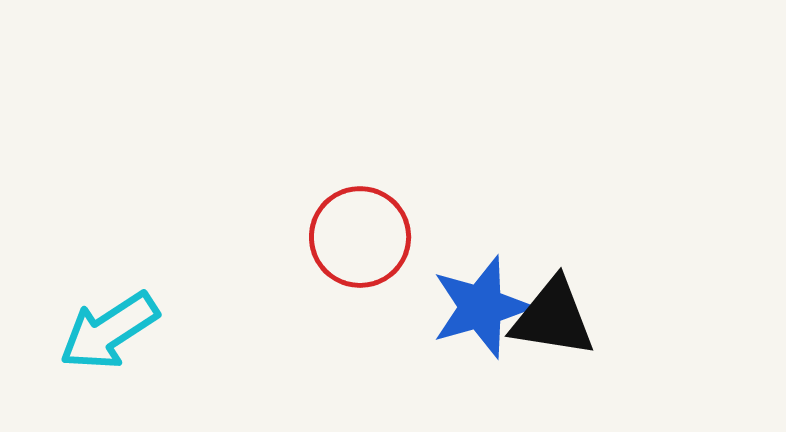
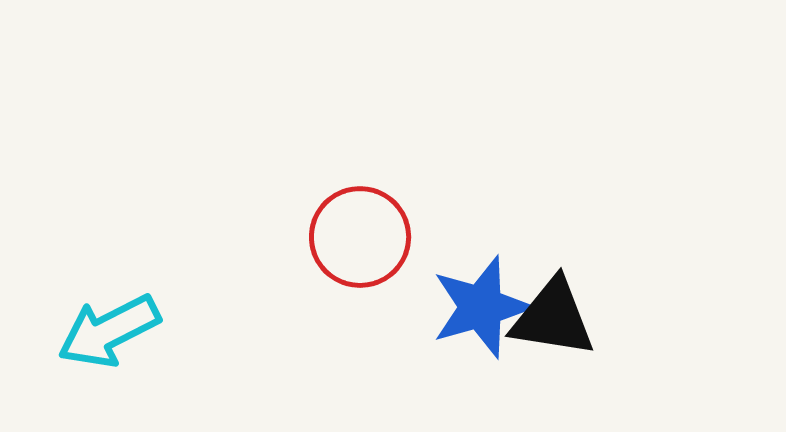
cyan arrow: rotated 6 degrees clockwise
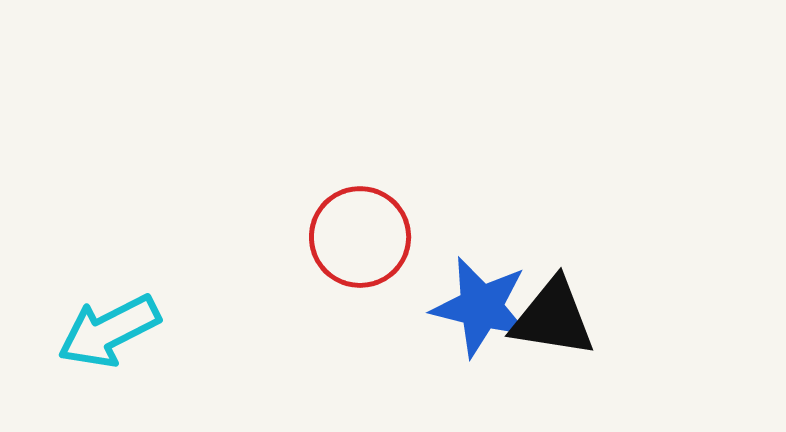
blue star: rotated 30 degrees clockwise
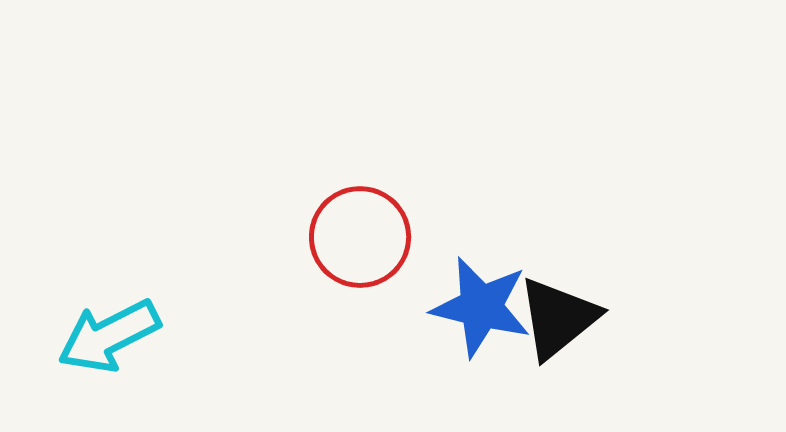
black triangle: moved 5 px right; rotated 48 degrees counterclockwise
cyan arrow: moved 5 px down
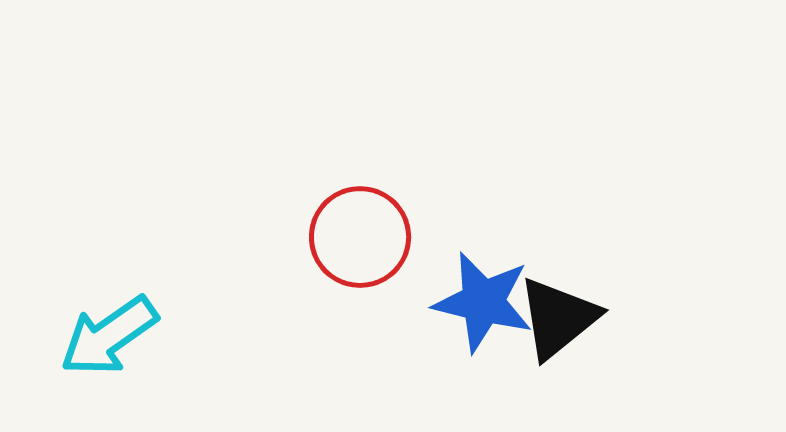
blue star: moved 2 px right, 5 px up
cyan arrow: rotated 8 degrees counterclockwise
